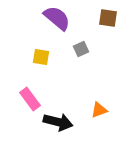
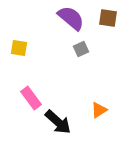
purple semicircle: moved 14 px right
yellow square: moved 22 px left, 9 px up
pink rectangle: moved 1 px right, 1 px up
orange triangle: rotated 12 degrees counterclockwise
black arrow: rotated 28 degrees clockwise
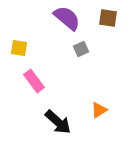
purple semicircle: moved 4 px left
pink rectangle: moved 3 px right, 17 px up
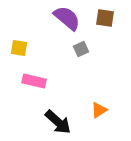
brown square: moved 3 px left
pink rectangle: rotated 40 degrees counterclockwise
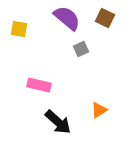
brown square: rotated 18 degrees clockwise
yellow square: moved 19 px up
pink rectangle: moved 5 px right, 4 px down
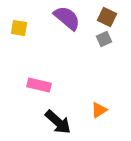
brown square: moved 2 px right, 1 px up
yellow square: moved 1 px up
gray square: moved 23 px right, 10 px up
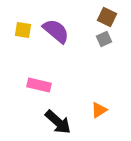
purple semicircle: moved 11 px left, 13 px down
yellow square: moved 4 px right, 2 px down
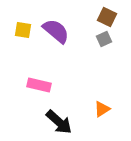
orange triangle: moved 3 px right, 1 px up
black arrow: moved 1 px right
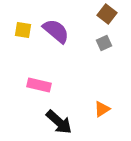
brown square: moved 3 px up; rotated 12 degrees clockwise
gray square: moved 4 px down
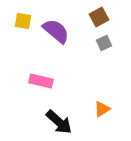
brown square: moved 8 px left, 3 px down; rotated 24 degrees clockwise
yellow square: moved 9 px up
pink rectangle: moved 2 px right, 4 px up
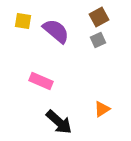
gray square: moved 6 px left, 3 px up
pink rectangle: rotated 10 degrees clockwise
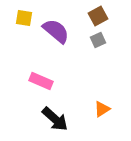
brown square: moved 1 px left, 1 px up
yellow square: moved 1 px right, 3 px up
black arrow: moved 4 px left, 3 px up
